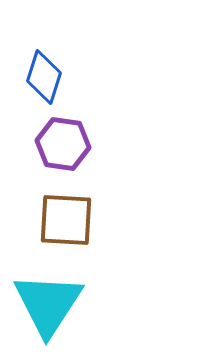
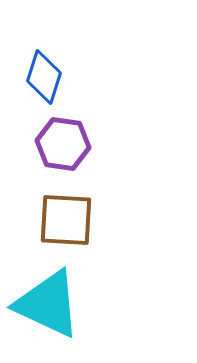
cyan triangle: rotated 38 degrees counterclockwise
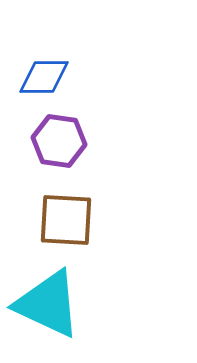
blue diamond: rotated 72 degrees clockwise
purple hexagon: moved 4 px left, 3 px up
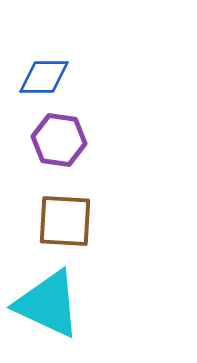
purple hexagon: moved 1 px up
brown square: moved 1 px left, 1 px down
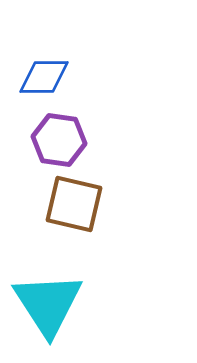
brown square: moved 9 px right, 17 px up; rotated 10 degrees clockwise
cyan triangle: rotated 32 degrees clockwise
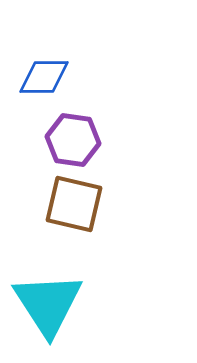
purple hexagon: moved 14 px right
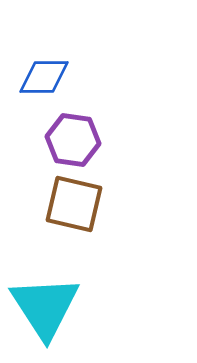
cyan triangle: moved 3 px left, 3 px down
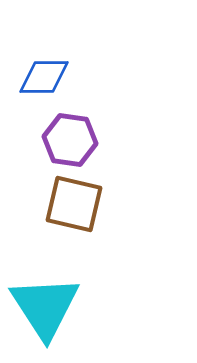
purple hexagon: moved 3 px left
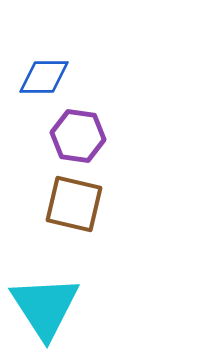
purple hexagon: moved 8 px right, 4 px up
